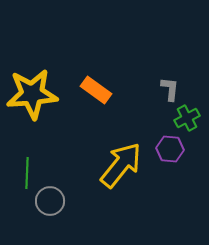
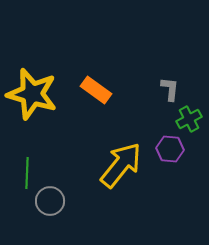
yellow star: rotated 21 degrees clockwise
green cross: moved 2 px right, 1 px down
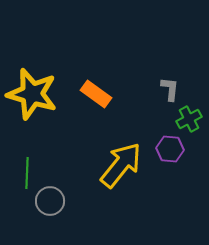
orange rectangle: moved 4 px down
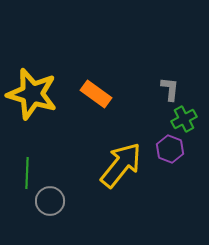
green cross: moved 5 px left
purple hexagon: rotated 16 degrees clockwise
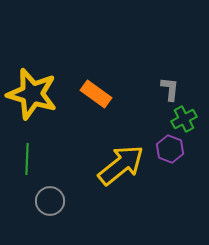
yellow arrow: rotated 12 degrees clockwise
green line: moved 14 px up
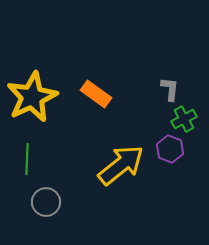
yellow star: moved 3 px down; rotated 30 degrees clockwise
gray circle: moved 4 px left, 1 px down
